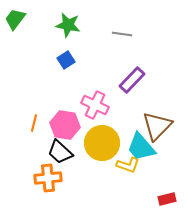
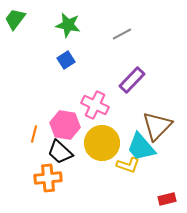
gray line: rotated 36 degrees counterclockwise
orange line: moved 11 px down
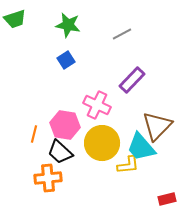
green trapezoid: rotated 145 degrees counterclockwise
pink cross: moved 2 px right
yellow L-shape: rotated 25 degrees counterclockwise
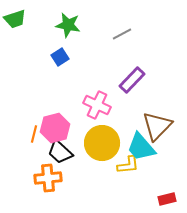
blue square: moved 6 px left, 3 px up
pink hexagon: moved 10 px left, 3 px down; rotated 24 degrees counterclockwise
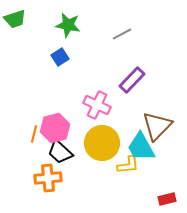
cyan trapezoid: rotated 12 degrees clockwise
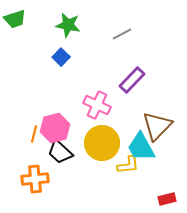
blue square: moved 1 px right; rotated 12 degrees counterclockwise
orange cross: moved 13 px left, 1 px down
